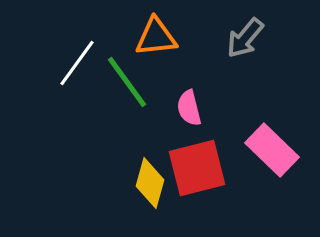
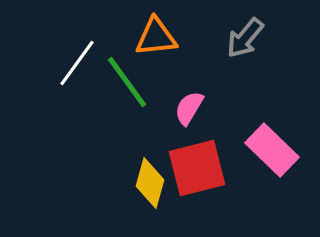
pink semicircle: rotated 45 degrees clockwise
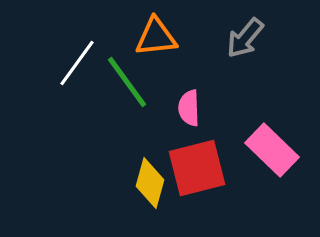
pink semicircle: rotated 33 degrees counterclockwise
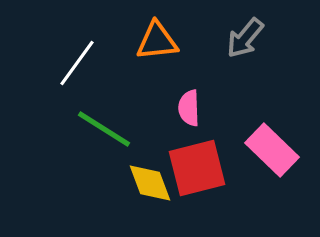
orange triangle: moved 1 px right, 4 px down
green line: moved 23 px left, 47 px down; rotated 22 degrees counterclockwise
yellow diamond: rotated 36 degrees counterclockwise
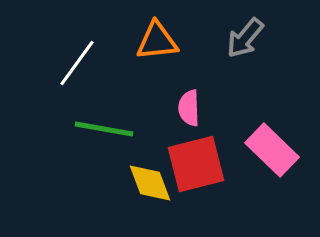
green line: rotated 22 degrees counterclockwise
red square: moved 1 px left, 4 px up
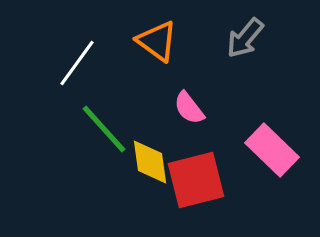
orange triangle: rotated 42 degrees clockwise
pink semicircle: rotated 36 degrees counterclockwise
green line: rotated 38 degrees clockwise
red square: moved 16 px down
yellow diamond: moved 21 px up; rotated 12 degrees clockwise
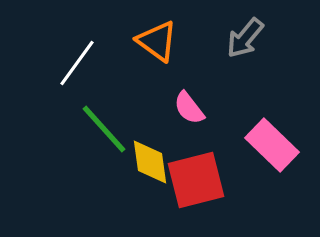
pink rectangle: moved 5 px up
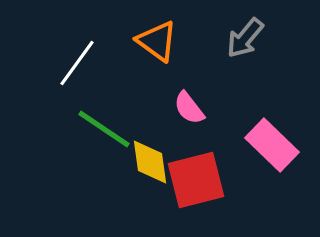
green line: rotated 14 degrees counterclockwise
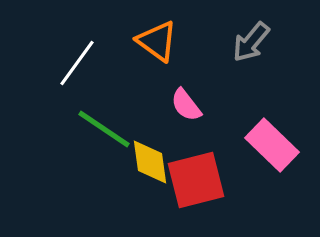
gray arrow: moved 6 px right, 4 px down
pink semicircle: moved 3 px left, 3 px up
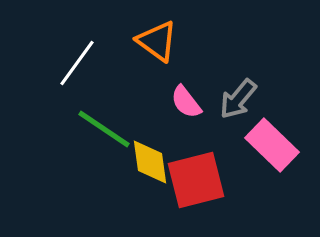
gray arrow: moved 13 px left, 57 px down
pink semicircle: moved 3 px up
